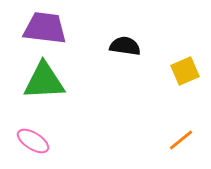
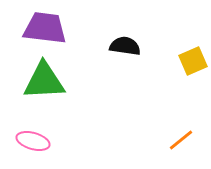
yellow square: moved 8 px right, 10 px up
pink ellipse: rotated 16 degrees counterclockwise
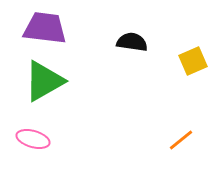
black semicircle: moved 7 px right, 4 px up
green triangle: rotated 27 degrees counterclockwise
pink ellipse: moved 2 px up
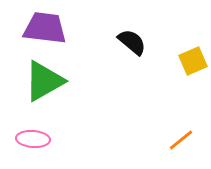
black semicircle: rotated 32 degrees clockwise
pink ellipse: rotated 12 degrees counterclockwise
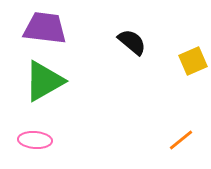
pink ellipse: moved 2 px right, 1 px down
